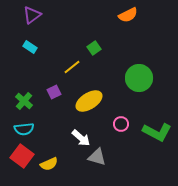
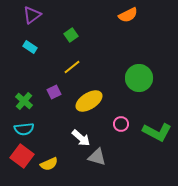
green square: moved 23 px left, 13 px up
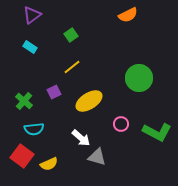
cyan semicircle: moved 10 px right
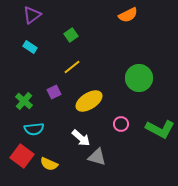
green L-shape: moved 3 px right, 3 px up
yellow semicircle: rotated 48 degrees clockwise
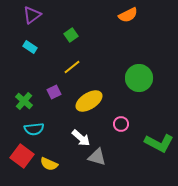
green L-shape: moved 1 px left, 14 px down
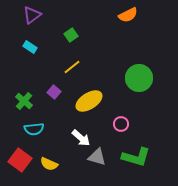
purple square: rotated 24 degrees counterclockwise
green L-shape: moved 23 px left, 14 px down; rotated 12 degrees counterclockwise
red square: moved 2 px left, 4 px down
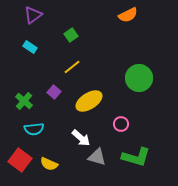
purple triangle: moved 1 px right
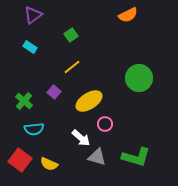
pink circle: moved 16 px left
